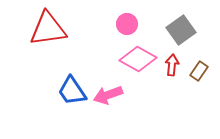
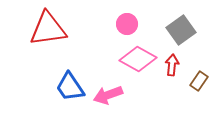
brown rectangle: moved 10 px down
blue trapezoid: moved 2 px left, 4 px up
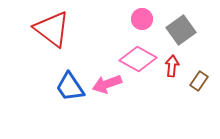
pink circle: moved 15 px right, 5 px up
red triangle: moved 4 px right; rotated 45 degrees clockwise
red arrow: moved 1 px down
pink arrow: moved 1 px left, 11 px up
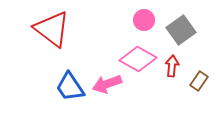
pink circle: moved 2 px right, 1 px down
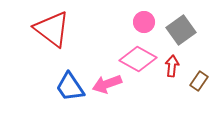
pink circle: moved 2 px down
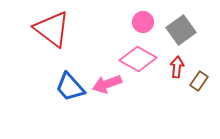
pink circle: moved 1 px left
red arrow: moved 5 px right, 1 px down
blue trapezoid: rotated 8 degrees counterclockwise
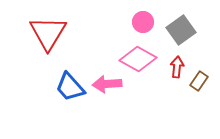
red triangle: moved 4 px left, 4 px down; rotated 24 degrees clockwise
pink arrow: rotated 16 degrees clockwise
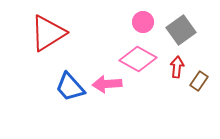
red triangle: rotated 27 degrees clockwise
